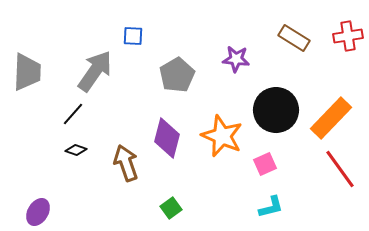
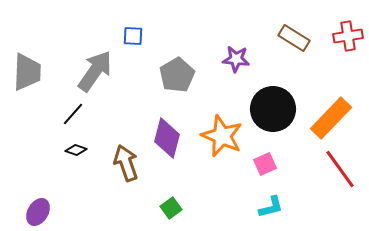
black circle: moved 3 px left, 1 px up
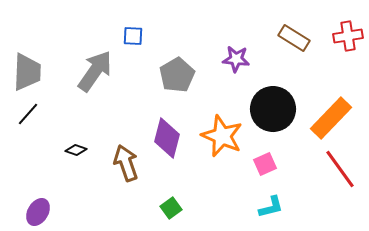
black line: moved 45 px left
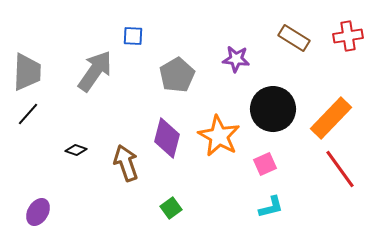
orange star: moved 3 px left; rotated 6 degrees clockwise
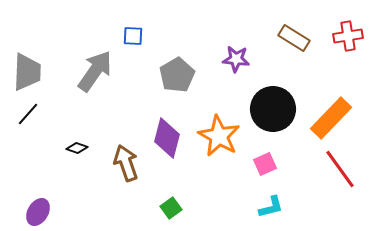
black diamond: moved 1 px right, 2 px up
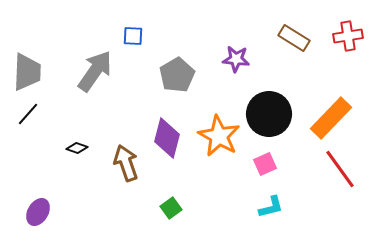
black circle: moved 4 px left, 5 px down
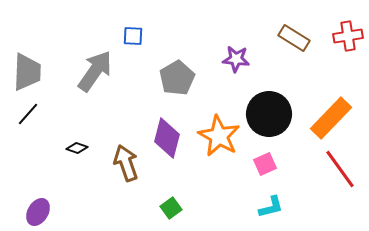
gray pentagon: moved 3 px down
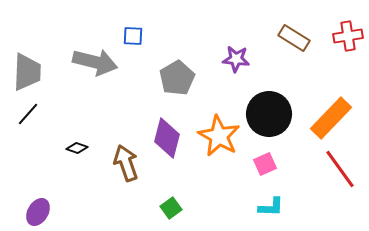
gray arrow: moved 9 px up; rotated 69 degrees clockwise
cyan L-shape: rotated 16 degrees clockwise
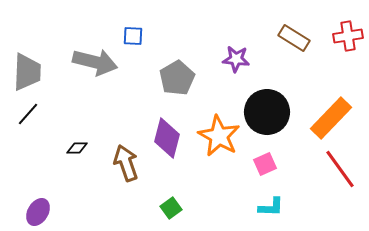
black circle: moved 2 px left, 2 px up
black diamond: rotated 20 degrees counterclockwise
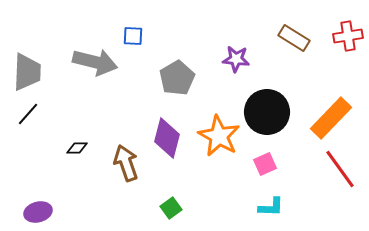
purple ellipse: rotated 44 degrees clockwise
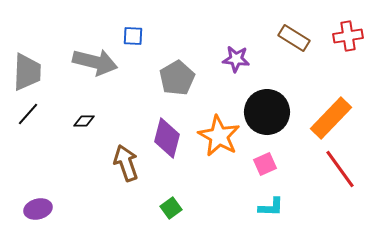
black diamond: moved 7 px right, 27 px up
purple ellipse: moved 3 px up
